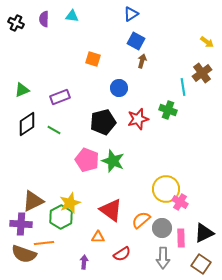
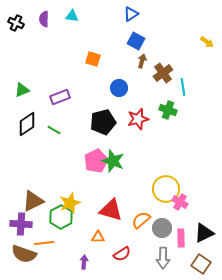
brown cross: moved 39 px left
pink pentagon: moved 9 px right, 1 px down; rotated 25 degrees clockwise
red triangle: rotated 20 degrees counterclockwise
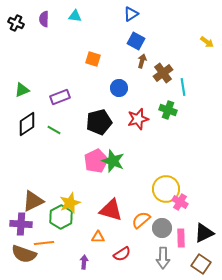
cyan triangle: moved 3 px right
black pentagon: moved 4 px left
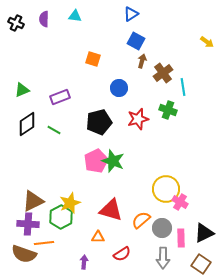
purple cross: moved 7 px right
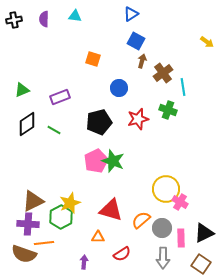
black cross: moved 2 px left, 3 px up; rotated 35 degrees counterclockwise
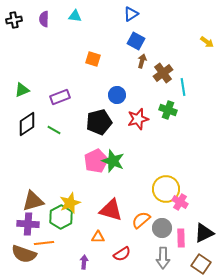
blue circle: moved 2 px left, 7 px down
brown triangle: rotated 10 degrees clockwise
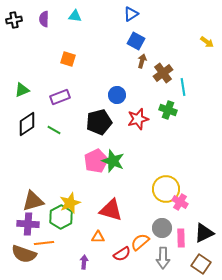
orange square: moved 25 px left
orange semicircle: moved 1 px left, 22 px down
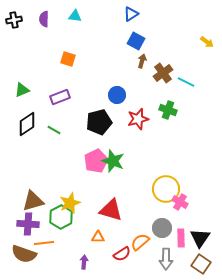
cyan line: moved 3 px right, 5 px up; rotated 54 degrees counterclockwise
black triangle: moved 4 px left, 5 px down; rotated 30 degrees counterclockwise
gray arrow: moved 3 px right, 1 px down
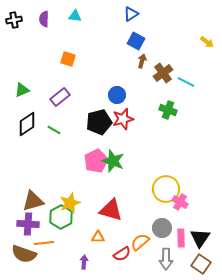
purple rectangle: rotated 18 degrees counterclockwise
red star: moved 15 px left
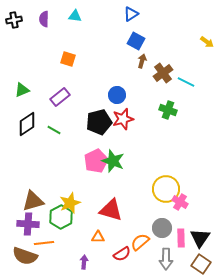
brown semicircle: moved 1 px right, 2 px down
